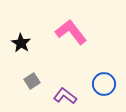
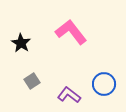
purple L-shape: moved 4 px right, 1 px up
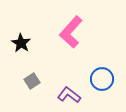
pink L-shape: rotated 100 degrees counterclockwise
blue circle: moved 2 px left, 5 px up
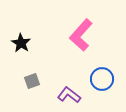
pink L-shape: moved 10 px right, 3 px down
gray square: rotated 14 degrees clockwise
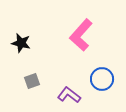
black star: rotated 18 degrees counterclockwise
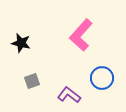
blue circle: moved 1 px up
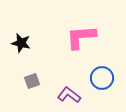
pink L-shape: moved 2 px down; rotated 44 degrees clockwise
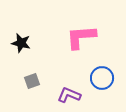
purple L-shape: rotated 15 degrees counterclockwise
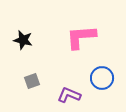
black star: moved 2 px right, 3 px up
